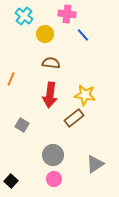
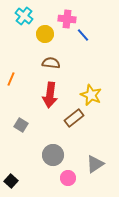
pink cross: moved 5 px down
yellow star: moved 6 px right; rotated 15 degrees clockwise
gray square: moved 1 px left
pink circle: moved 14 px right, 1 px up
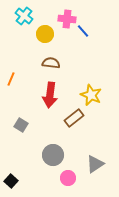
blue line: moved 4 px up
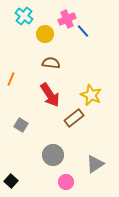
pink cross: rotated 30 degrees counterclockwise
red arrow: rotated 40 degrees counterclockwise
pink circle: moved 2 px left, 4 px down
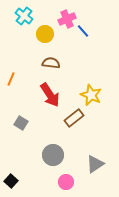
gray square: moved 2 px up
